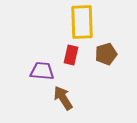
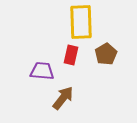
yellow rectangle: moved 1 px left
brown pentagon: rotated 15 degrees counterclockwise
brown arrow: rotated 70 degrees clockwise
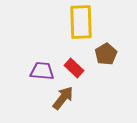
red rectangle: moved 3 px right, 13 px down; rotated 60 degrees counterclockwise
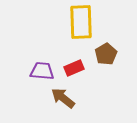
red rectangle: rotated 66 degrees counterclockwise
brown arrow: rotated 90 degrees counterclockwise
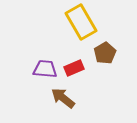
yellow rectangle: rotated 28 degrees counterclockwise
brown pentagon: moved 1 px left, 1 px up
purple trapezoid: moved 3 px right, 2 px up
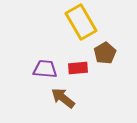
red rectangle: moved 4 px right; rotated 18 degrees clockwise
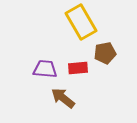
brown pentagon: rotated 20 degrees clockwise
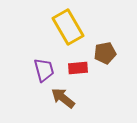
yellow rectangle: moved 13 px left, 5 px down
purple trapezoid: moved 1 px left, 1 px down; rotated 70 degrees clockwise
